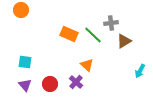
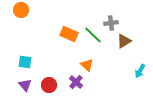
red circle: moved 1 px left, 1 px down
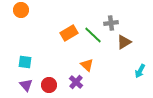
orange rectangle: moved 1 px up; rotated 54 degrees counterclockwise
brown triangle: moved 1 px down
purple triangle: moved 1 px right
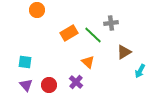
orange circle: moved 16 px right
brown triangle: moved 10 px down
orange triangle: moved 1 px right, 3 px up
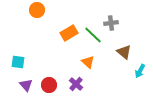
brown triangle: rotated 49 degrees counterclockwise
cyan square: moved 7 px left
purple cross: moved 2 px down
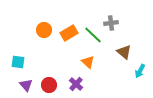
orange circle: moved 7 px right, 20 px down
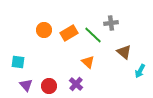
red circle: moved 1 px down
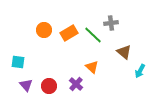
orange triangle: moved 4 px right, 5 px down
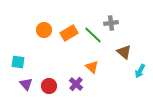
purple triangle: moved 1 px up
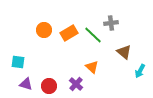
purple triangle: rotated 32 degrees counterclockwise
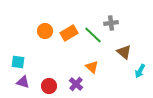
orange circle: moved 1 px right, 1 px down
purple triangle: moved 3 px left, 2 px up
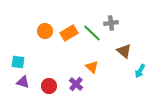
green line: moved 1 px left, 2 px up
brown triangle: moved 1 px up
